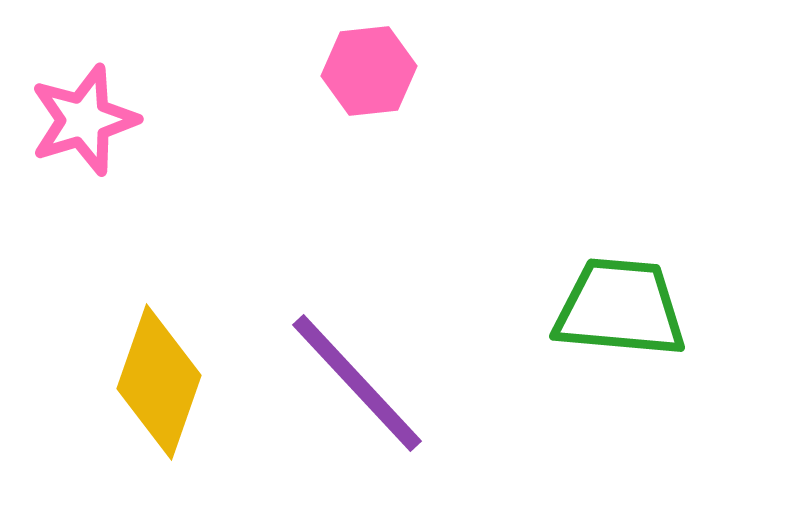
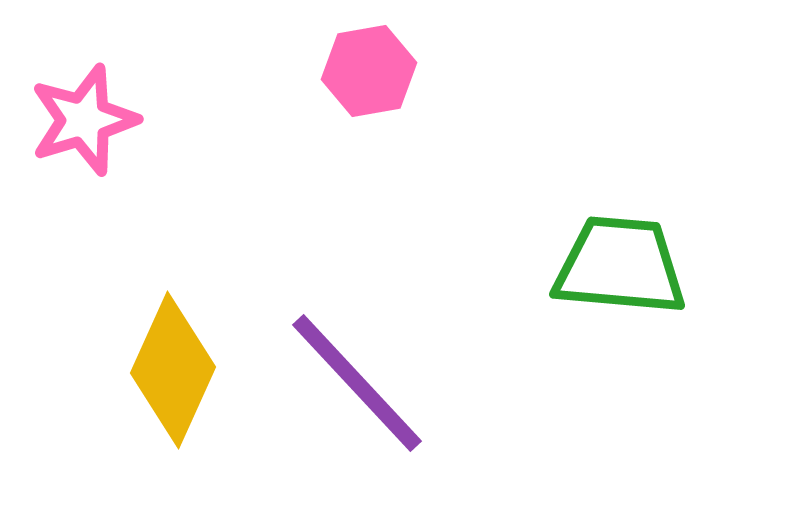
pink hexagon: rotated 4 degrees counterclockwise
green trapezoid: moved 42 px up
yellow diamond: moved 14 px right, 12 px up; rotated 5 degrees clockwise
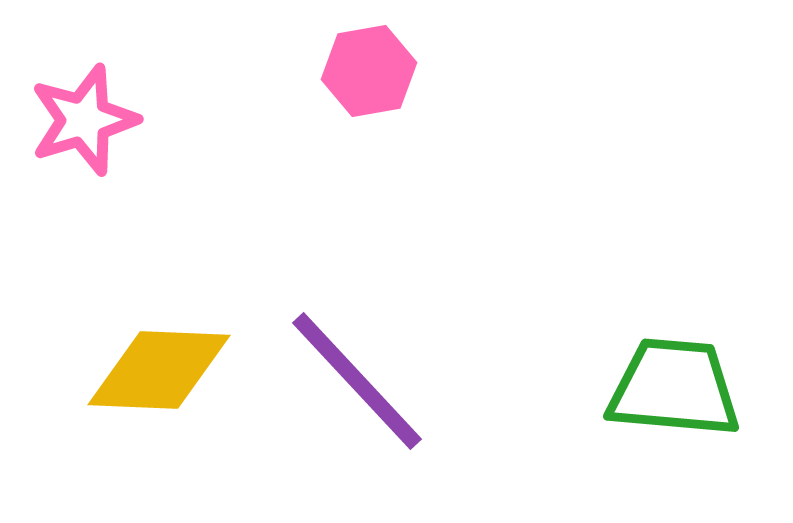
green trapezoid: moved 54 px right, 122 px down
yellow diamond: moved 14 px left; rotated 68 degrees clockwise
purple line: moved 2 px up
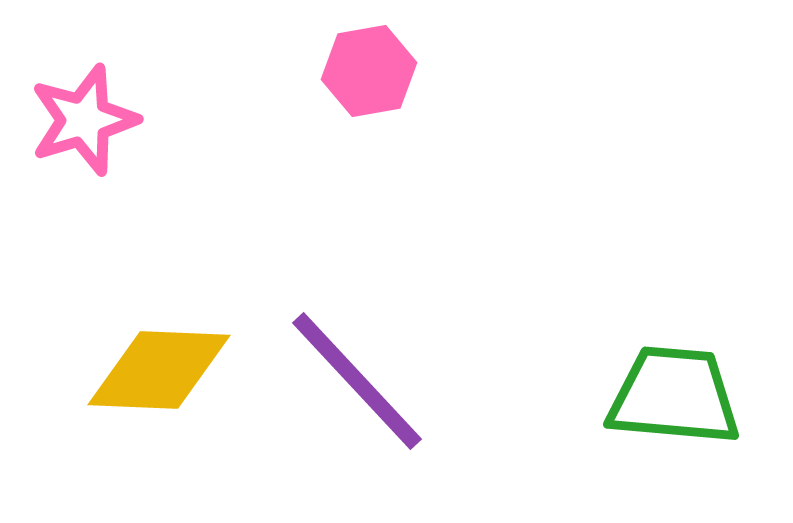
green trapezoid: moved 8 px down
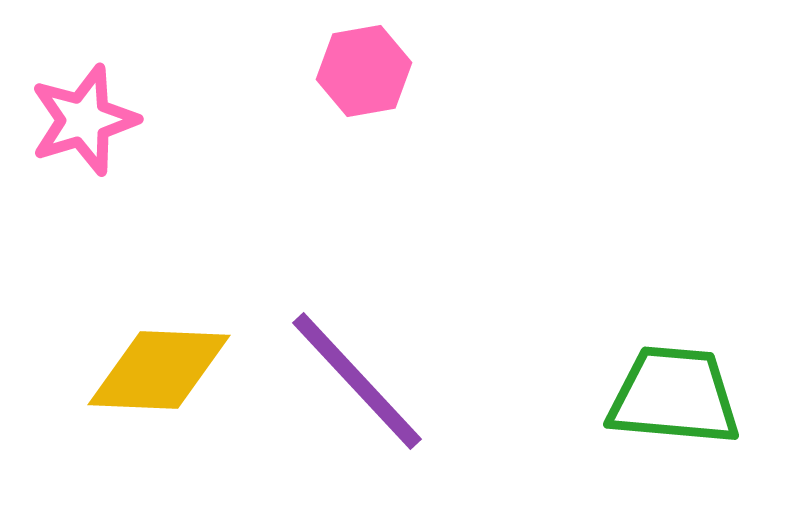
pink hexagon: moved 5 px left
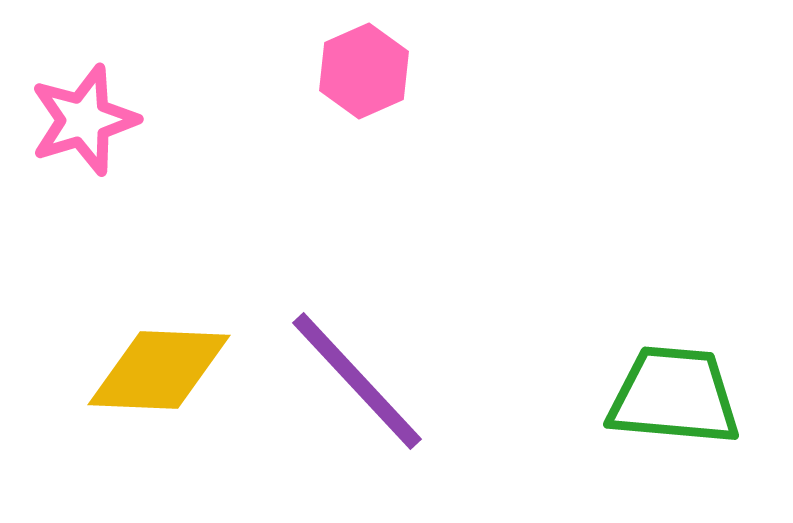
pink hexagon: rotated 14 degrees counterclockwise
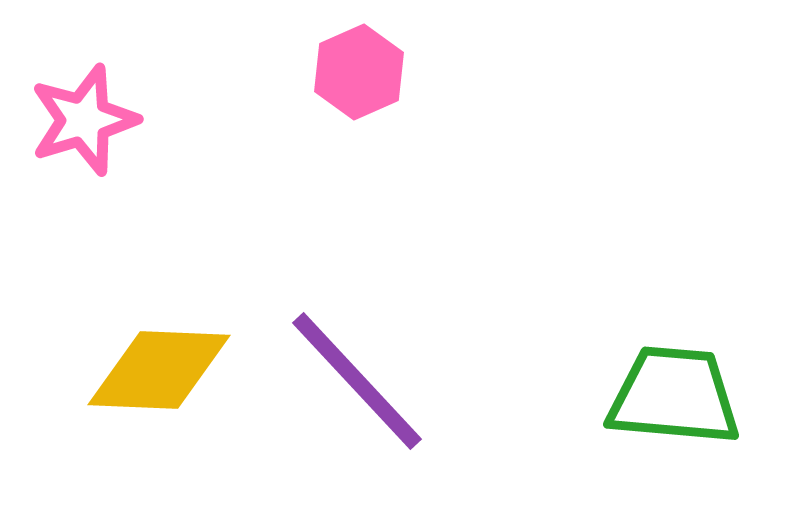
pink hexagon: moved 5 px left, 1 px down
